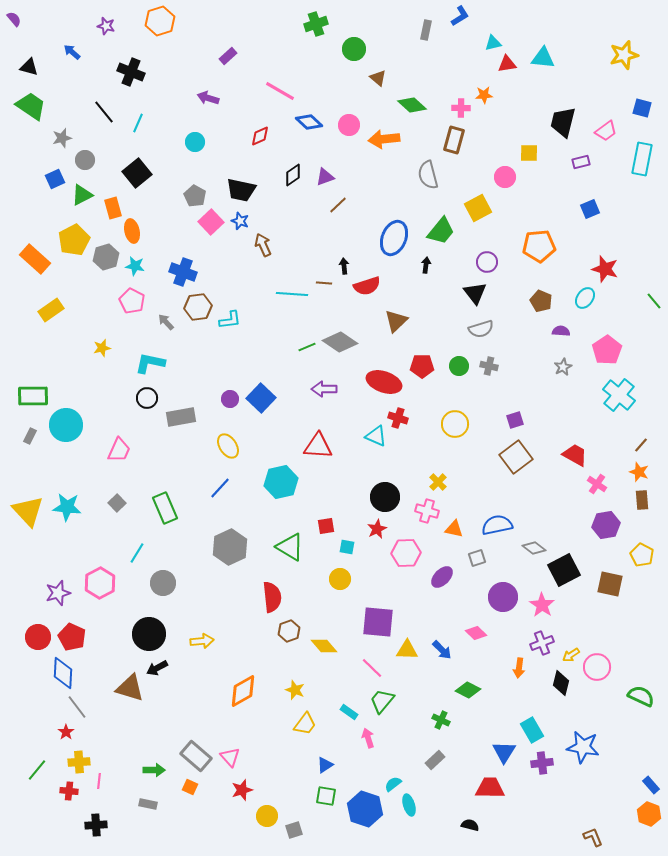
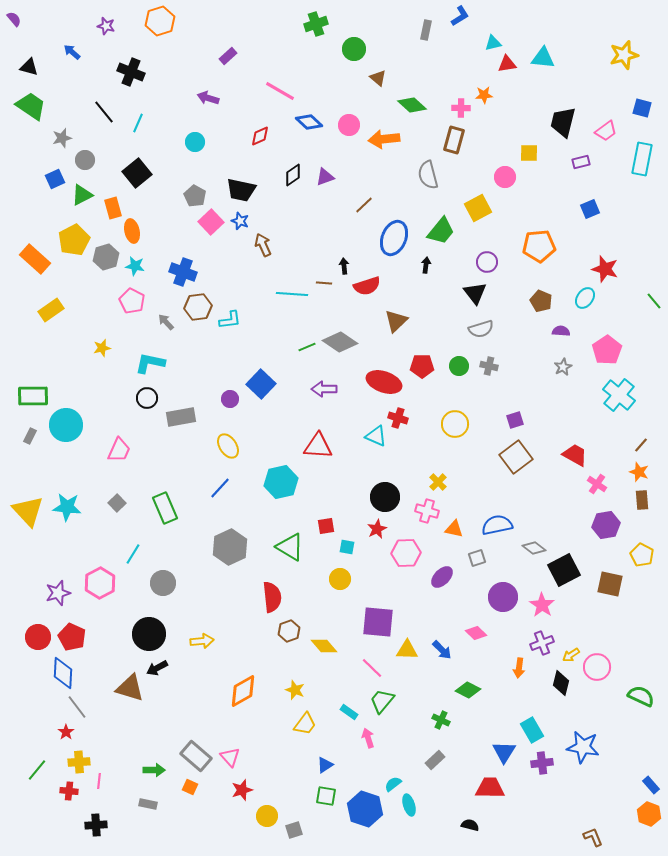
brown line at (338, 205): moved 26 px right
blue square at (261, 398): moved 14 px up
cyan line at (137, 553): moved 4 px left, 1 px down
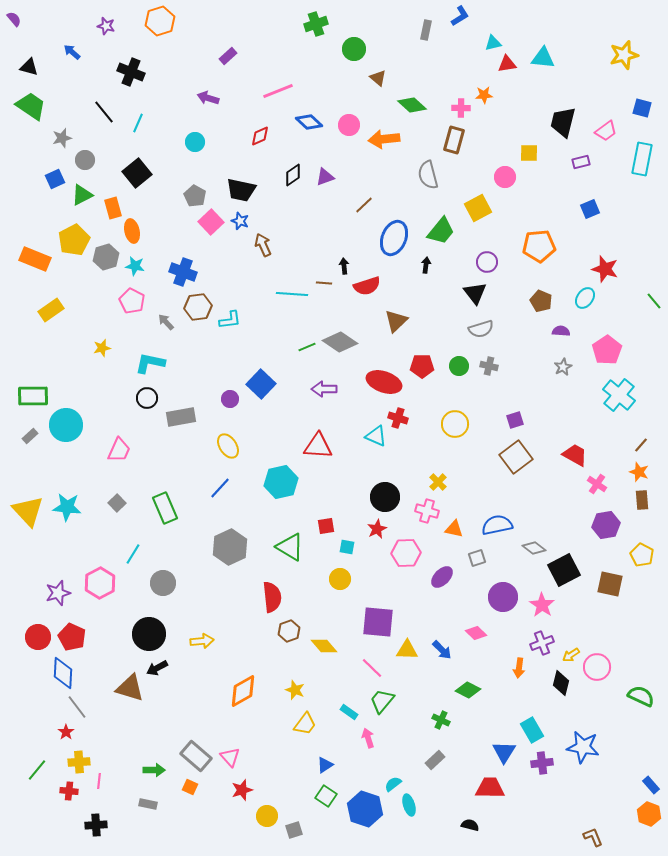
pink line at (280, 91): moved 2 px left; rotated 52 degrees counterclockwise
orange rectangle at (35, 259): rotated 20 degrees counterclockwise
gray rectangle at (30, 436): rotated 21 degrees clockwise
green square at (326, 796): rotated 25 degrees clockwise
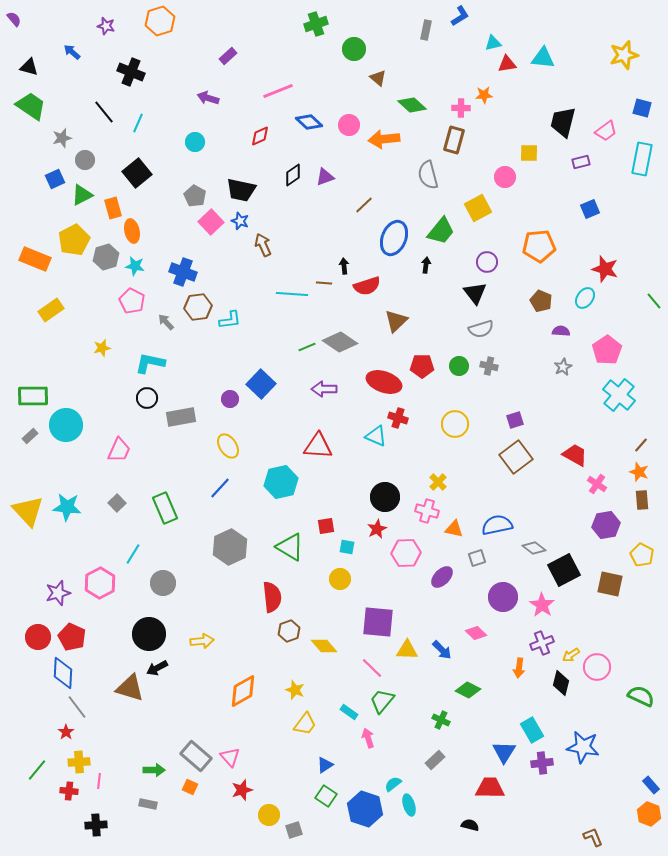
yellow circle at (267, 816): moved 2 px right, 1 px up
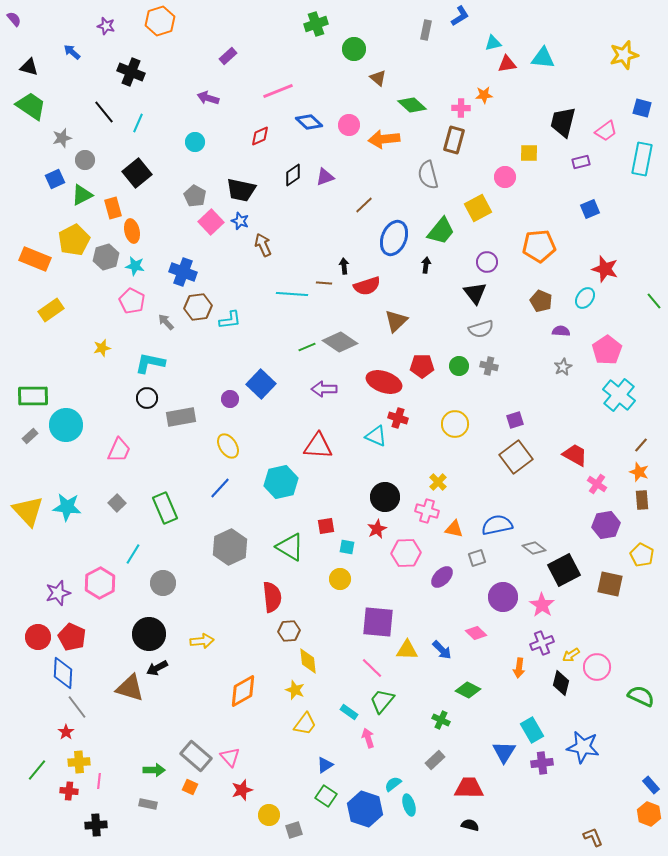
brown hexagon at (289, 631): rotated 15 degrees clockwise
yellow diamond at (324, 646): moved 16 px left, 15 px down; rotated 36 degrees clockwise
red trapezoid at (490, 788): moved 21 px left
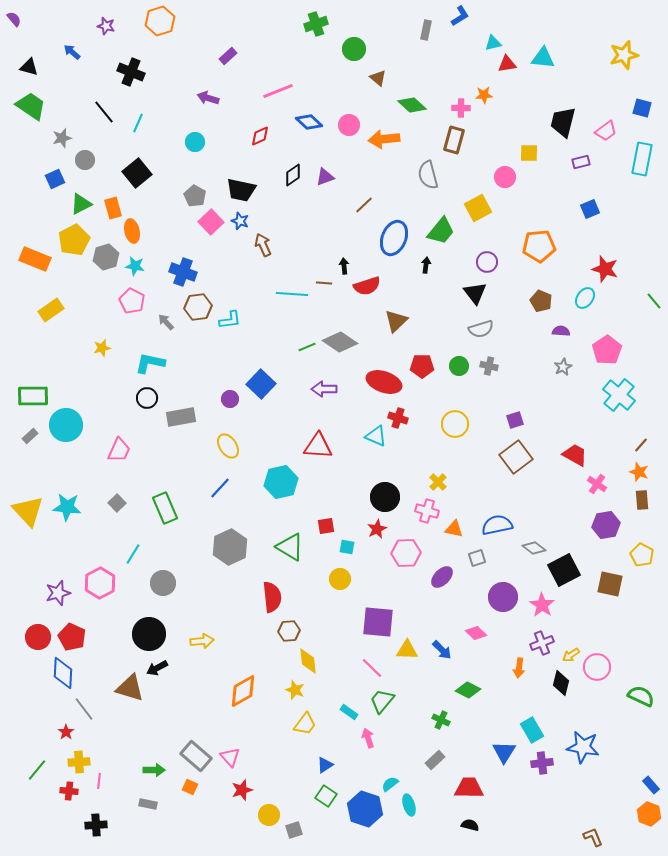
green triangle at (82, 195): moved 1 px left, 9 px down
gray line at (77, 707): moved 7 px right, 2 px down
cyan semicircle at (393, 784): moved 3 px left
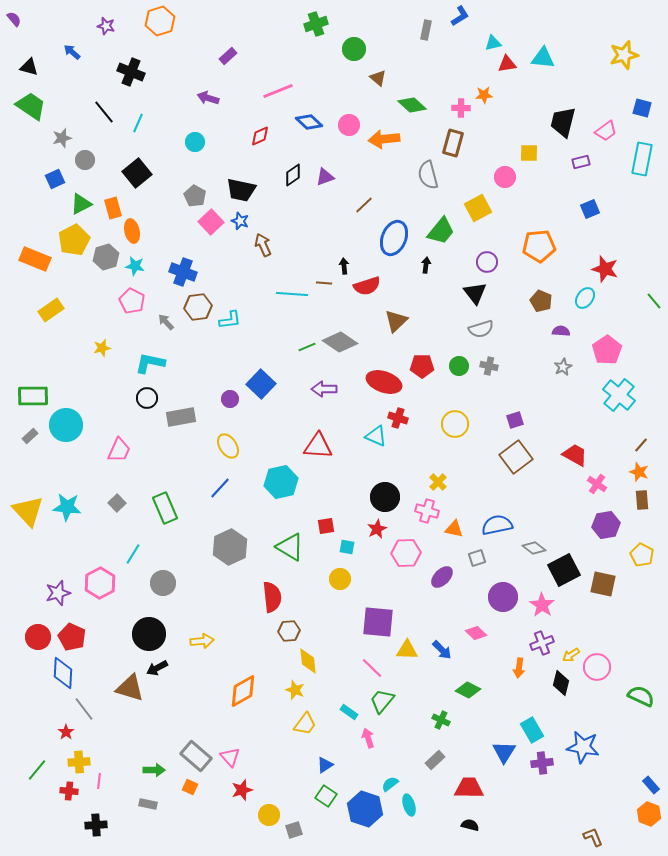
brown rectangle at (454, 140): moved 1 px left, 3 px down
brown square at (610, 584): moved 7 px left
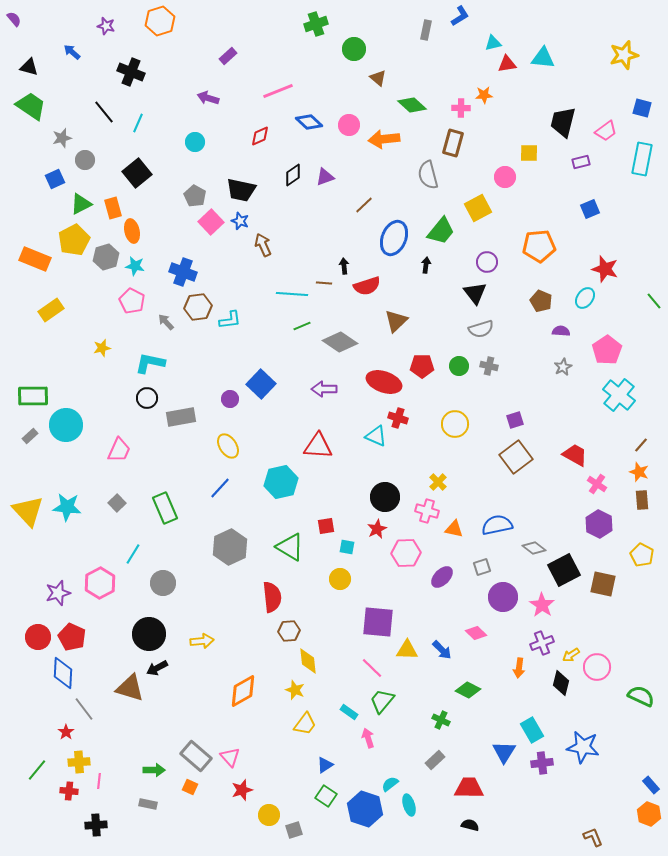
green line at (307, 347): moved 5 px left, 21 px up
purple hexagon at (606, 525): moved 7 px left, 1 px up; rotated 24 degrees counterclockwise
gray square at (477, 558): moved 5 px right, 9 px down
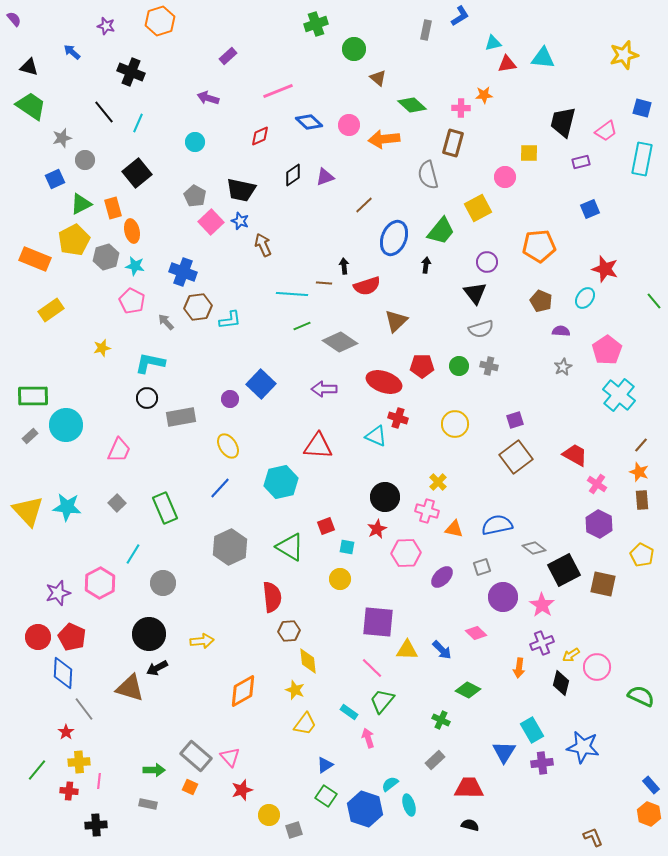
red square at (326, 526): rotated 12 degrees counterclockwise
